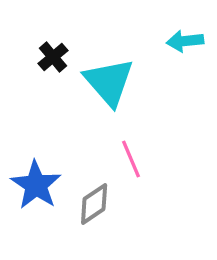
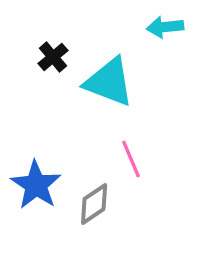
cyan arrow: moved 20 px left, 14 px up
cyan triangle: rotated 28 degrees counterclockwise
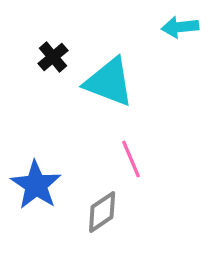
cyan arrow: moved 15 px right
gray diamond: moved 8 px right, 8 px down
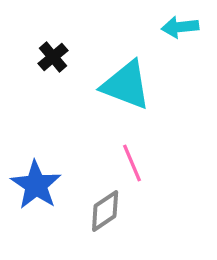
cyan triangle: moved 17 px right, 3 px down
pink line: moved 1 px right, 4 px down
gray diamond: moved 3 px right, 1 px up
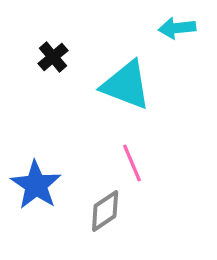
cyan arrow: moved 3 px left, 1 px down
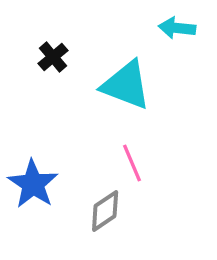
cyan arrow: rotated 12 degrees clockwise
blue star: moved 3 px left, 1 px up
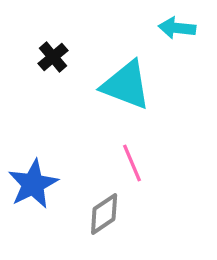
blue star: rotated 12 degrees clockwise
gray diamond: moved 1 px left, 3 px down
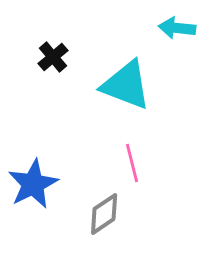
pink line: rotated 9 degrees clockwise
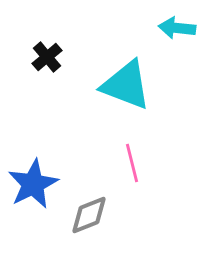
black cross: moved 6 px left
gray diamond: moved 15 px left, 1 px down; rotated 12 degrees clockwise
